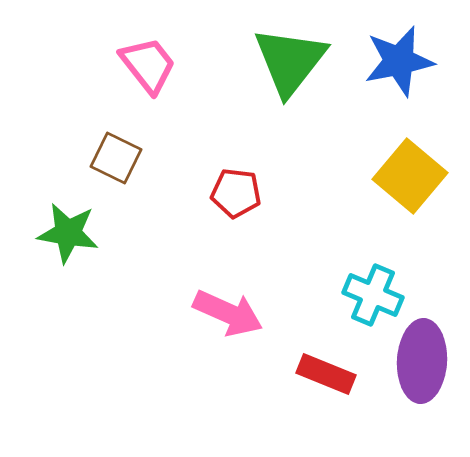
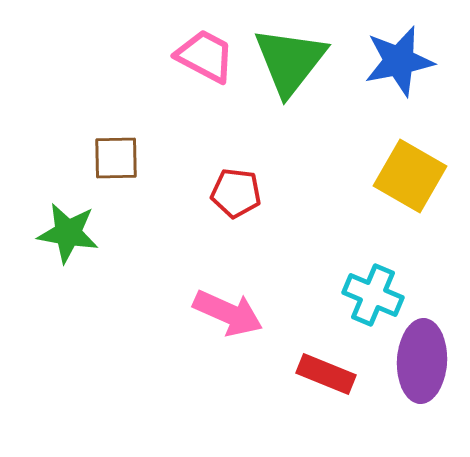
pink trapezoid: moved 57 px right, 9 px up; rotated 24 degrees counterclockwise
brown square: rotated 27 degrees counterclockwise
yellow square: rotated 10 degrees counterclockwise
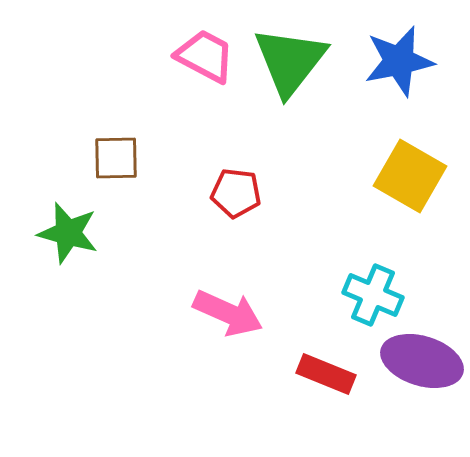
green star: rotated 6 degrees clockwise
purple ellipse: rotated 76 degrees counterclockwise
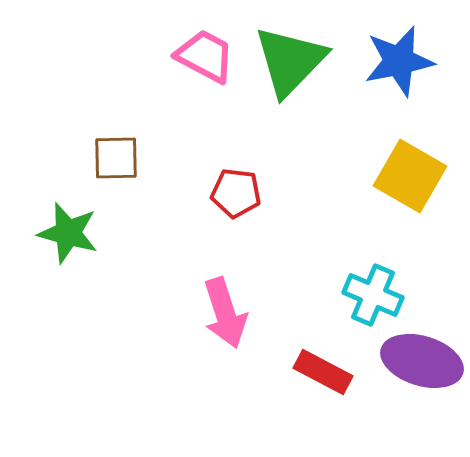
green triangle: rotated 6 degrees clockwise
pink arrow: moved 3 px left; rotated 48 degrees clockwise
red rectangle: moved 3 px left, 2 px up; rotated 6 degrees clockwise
